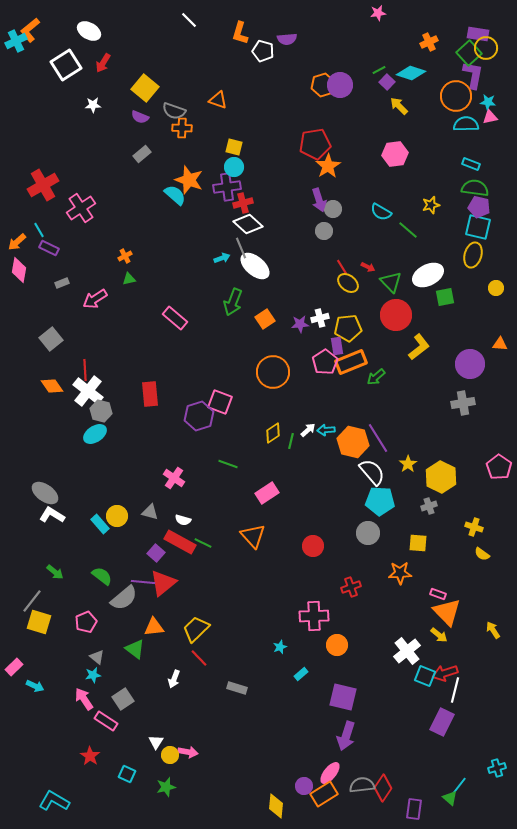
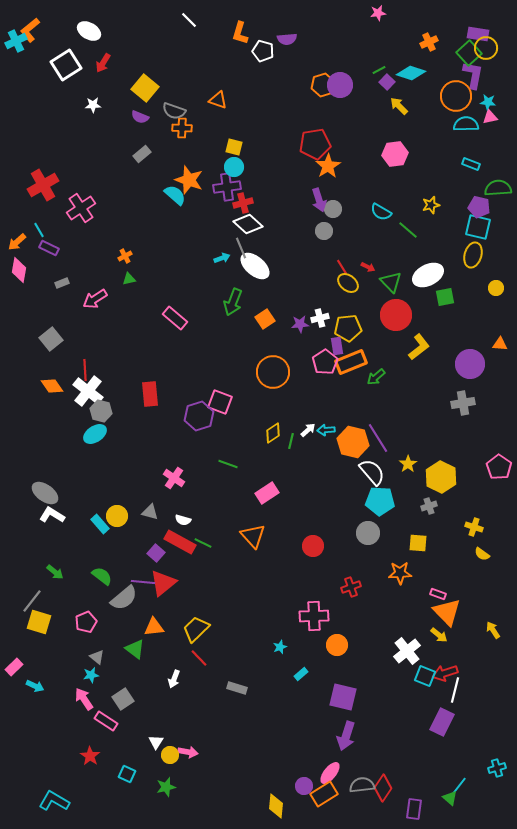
green semicircle at (475, 188): moved 23 px right; rotated 12 degrees counterclockwise
cyan star at (93, 675): moved 2 px left
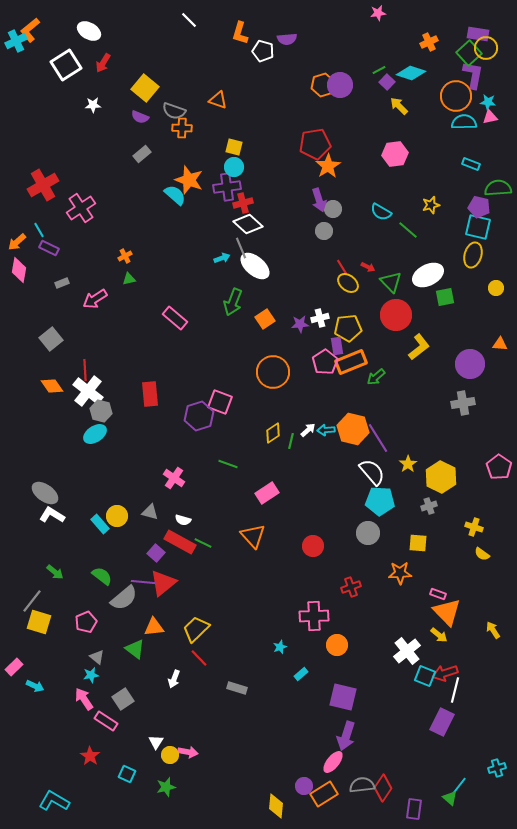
cyan semicircle at (466, 124): moved 2 px left, 2 px up
orange hexagon at (353, 442): moved 13 px up
pink ellipse at (330, 773): moved 3 px right, 11 px up
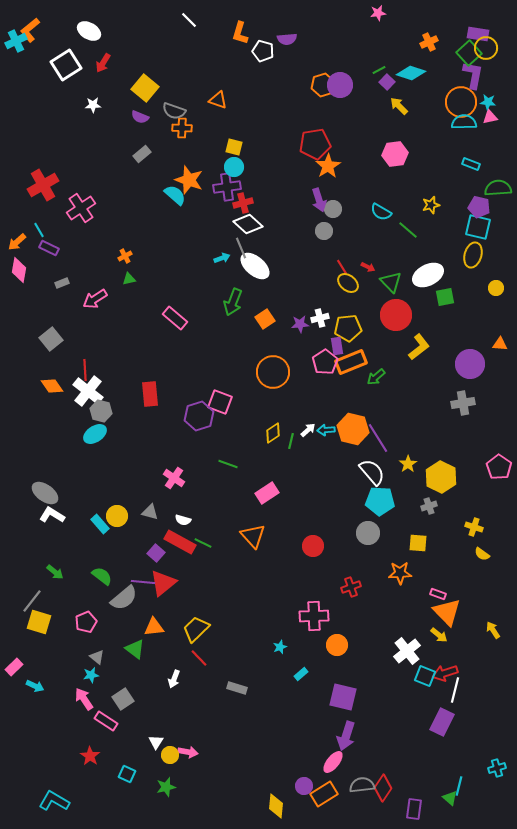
orange circle at (456, 96): moved 5 px right, 6 px down
cyan line at (459, 786): rotated 24 degrees counterclockwise
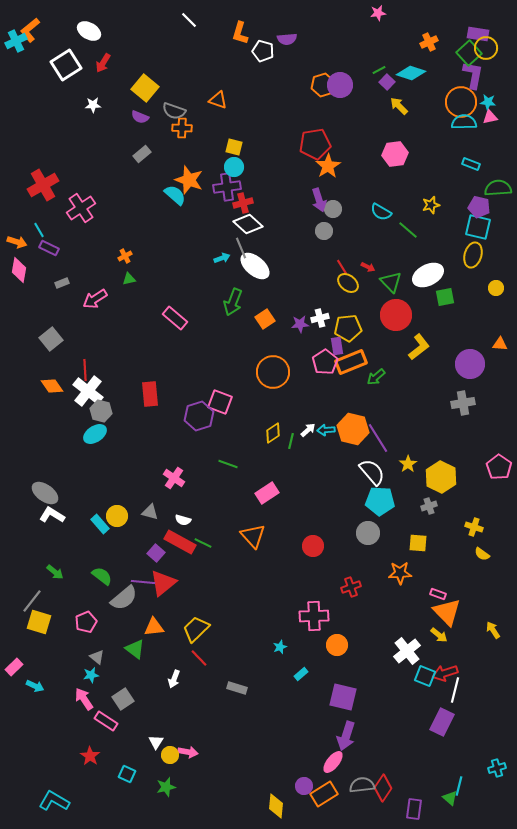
orange arrow at (17, 242): rotated 120 degrees counterclockwise
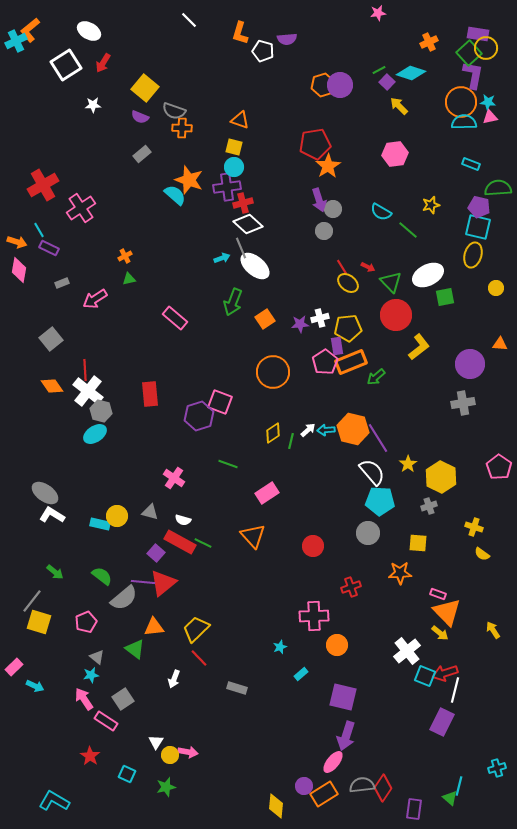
orange triangle at (218, 100): moved 22 px right, 20 px down
cyan rectangle at (100, 524): rotated 36 degrees counterclockwise
yellow arrow at (439, 635): moved 1 px right, 2 px up
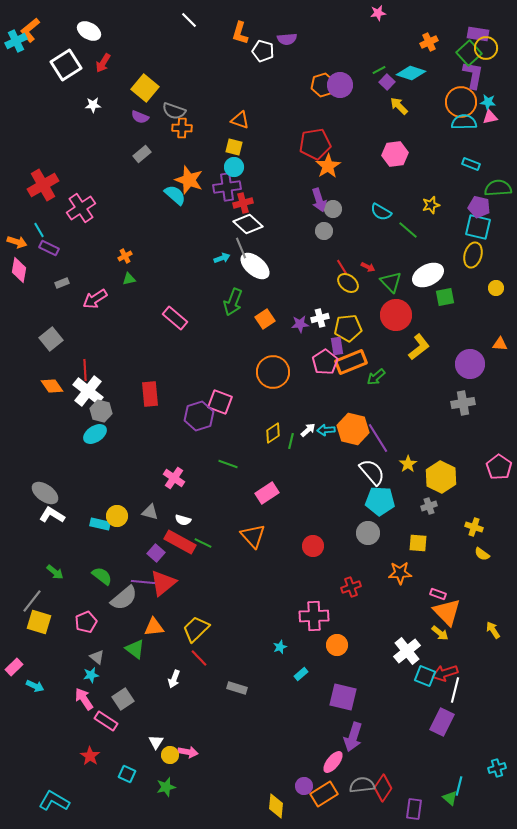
purple arrow at (346, 736): moved 7 px right, 1 px down
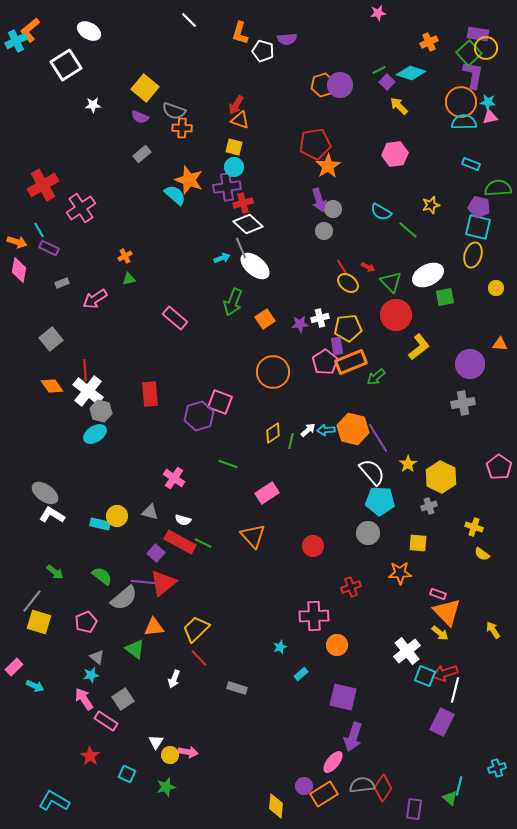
red arrow at (103, 63): moved 133 px right, 42 px down
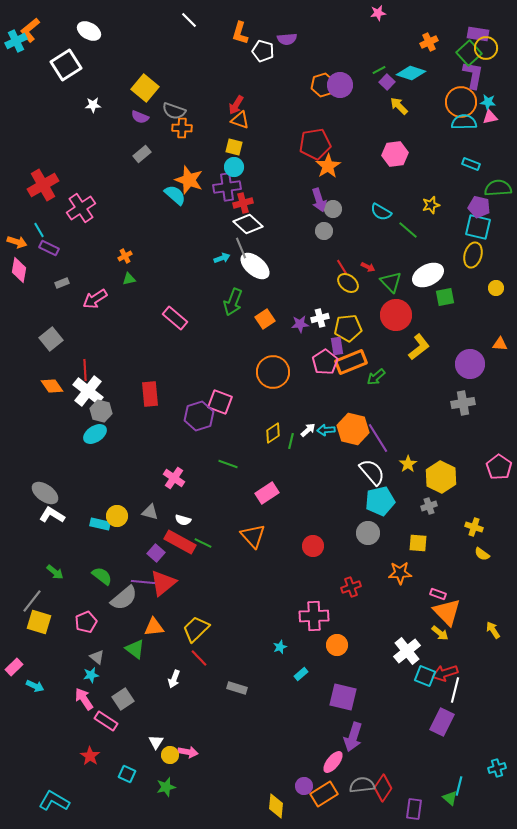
cyan pentagon at (380, 501): rotated 16 degrees counterclockwise
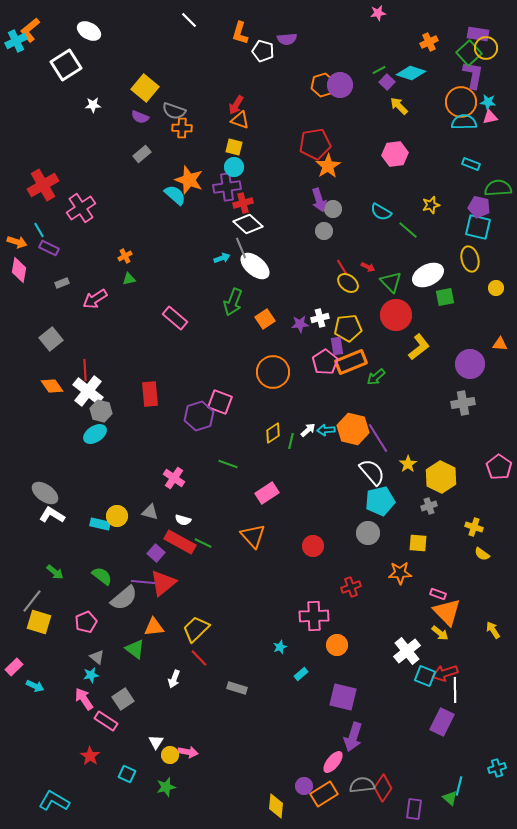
yellow ellipse at (473, 255): moved 3 px left, 4 px down; rotated 30 degrees counterclockwise
white line at (455, 690): rotated 15 degrees counterclockwise
